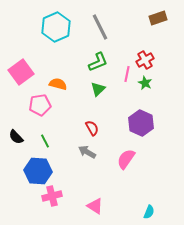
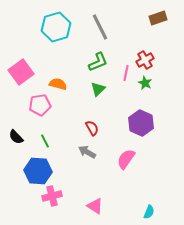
cyan hexagon: rotated 8 degrees clockwise
pink line: moved 1 px left, 1 px up
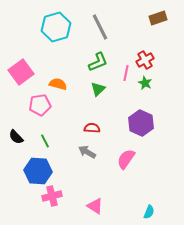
red semicircle: rotated 56 degrees counterclockwise
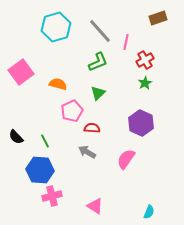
gray line: moved 4 px down; rotated 16 degrees counterclockwise
pink line: moved 31 px up
green star: rotated 16 degrees clockwise
green triangle: moved 4 px down
pink pentagon: moved 32 px right, 6 px down; rotated 15 degrees counterclockwise
blue hexagon: moved 2 px right, 1 px up
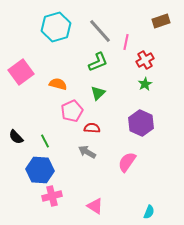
brown rectangle: moved 3 px right, 3 px down
green star: moved 1 px down
pink semicircle: moved 1 px right, 3 px down
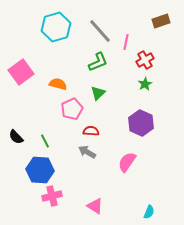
pink pentagon: moved 2 px up
red semicircle: moved 1 px left, 3 px down
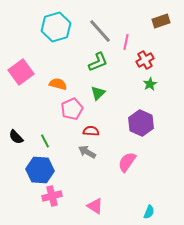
green star: moved 5 px right
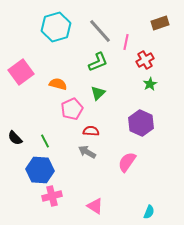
brown rectangle: moved 1 px left, 2 px down
black semicircle: moved 1 px left, 1 px down
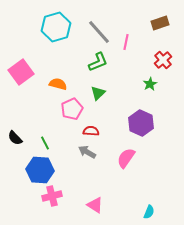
gray line: moved 1 px left, 1 px down
red cross: moved 18 px right; rotated 12 degrees counterclockwise
green line: moved 2 px down
pink semicircle: moved 1 px left, 4 px up
pink triangle: moved 1 px up
